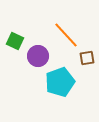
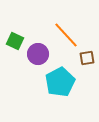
purple circle: moved 2 px up
cyan pentagon: rotated 8 degrees counterclockwise
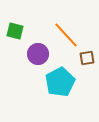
green square: moved 10 px up; rotated 12 degrees counterclockwise
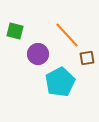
orange line: moved 1 px right
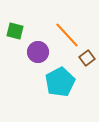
purple circle: moved 2 px up
brown square: rotated 28 degrees counterclockwise
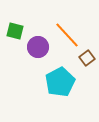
purple circle: moved 5 px up
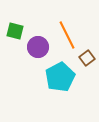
orange line: rotated 16 degrees clockwise
cyan pentagon: moved 5 px up
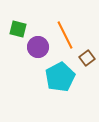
green square: moved 3 px right, 2 px up
orange line: moved 2 px left
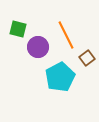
orange line: moved 1 px right
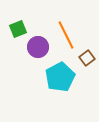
green square: rotated 36 degrees counterclockwise
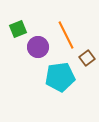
cyan pentagon: rotated 20 degrees clockwise
